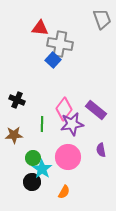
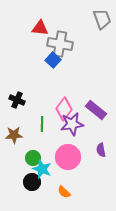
cyan star: rotated 12 degrees counterclockwise
orange semicircle: rotated 104 degrees clockwise
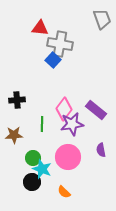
black cross: rotated 28 degrees counterclockwise
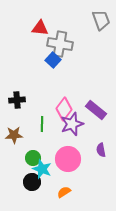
gray trapezoid: moved 1 px left, 1 px down
purple star: rotated 10 degrees counterclockwise
pink circle: moved 2 px down
orange semicircle: rotated 104 degrees clockwise
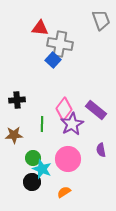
purple star: rotated 10 degrees counterclockwise
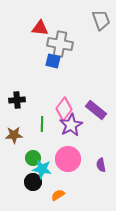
blue square: moved 1 px down; rotated 28 degrees counterclockwise
purple star: moved 1 px left, 1 px down
purple semicircle: moved 15 px down
cyan star: rotated 12 degrees counterclockwise
black circle: moved 1 px right
orange semicircle: moved 6 px left, 3 px down
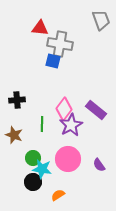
brown star: rotated 24 degrees clockwise
purple semicircle: moved 2 px left; rotated 24 degrees counterclockwise
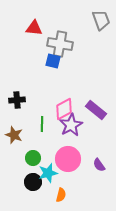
red triangle: moved 6 px left
pink diamond: rotated 25 degrees clockwise
cyan star: moved 6 px right, 4 px down; rotated 24 degrees counterclockwise
orange semicircle: moved 3 px right; rotated 136 degrees clockwise
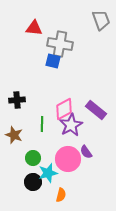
purple semicircle: moved 13 px left, 13 px up
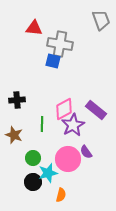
purple star: moved 2 px right
